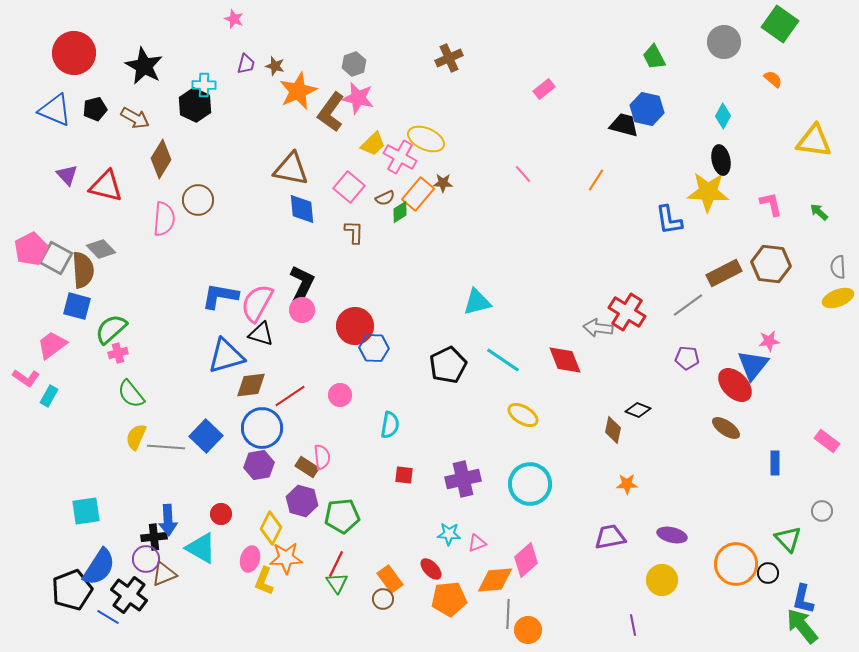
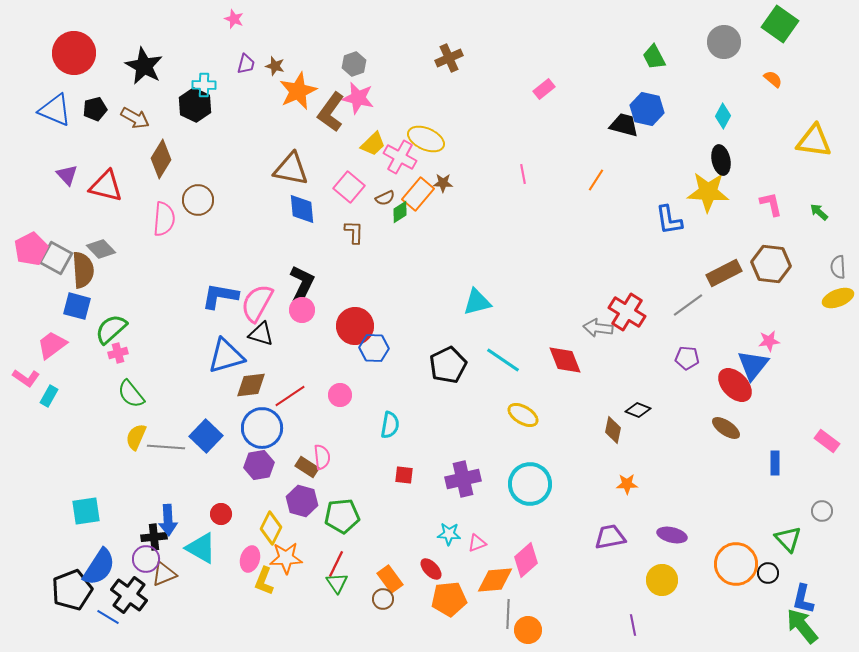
pink line at (523, 174): rotated 30 degrees clockwise
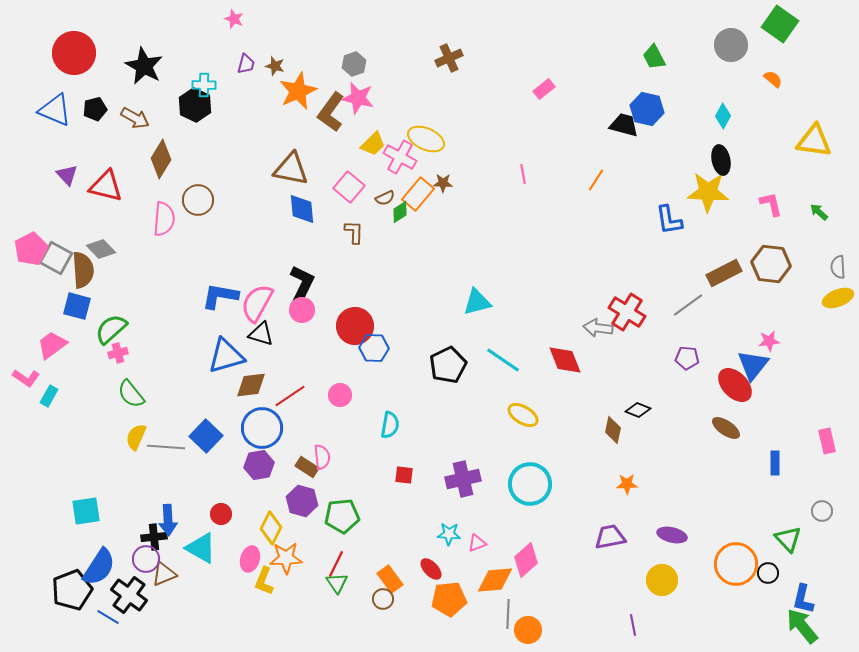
gray circle at (724, 42): moved 7 px right, 3 px down
pink rectangle at (827, 441): rotated 40 degrees clockwise
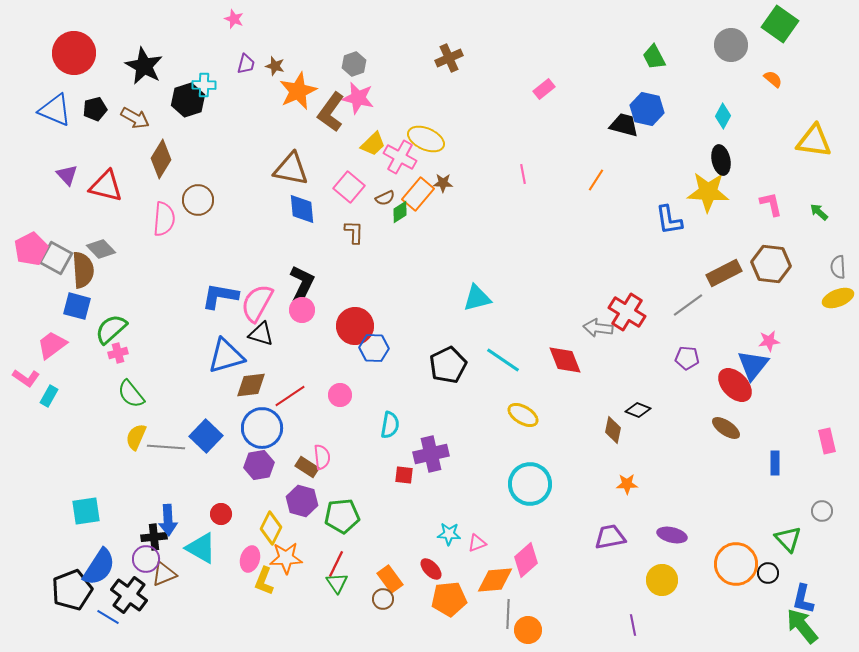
black hexagon at (195, 105): moved 7 px left, 5 px up; rotated 16 degrees clockwise
cyan triangle at (477, 302): moved 4 px up
purple cross at (463, 479): moved 32 px left, 25 px up
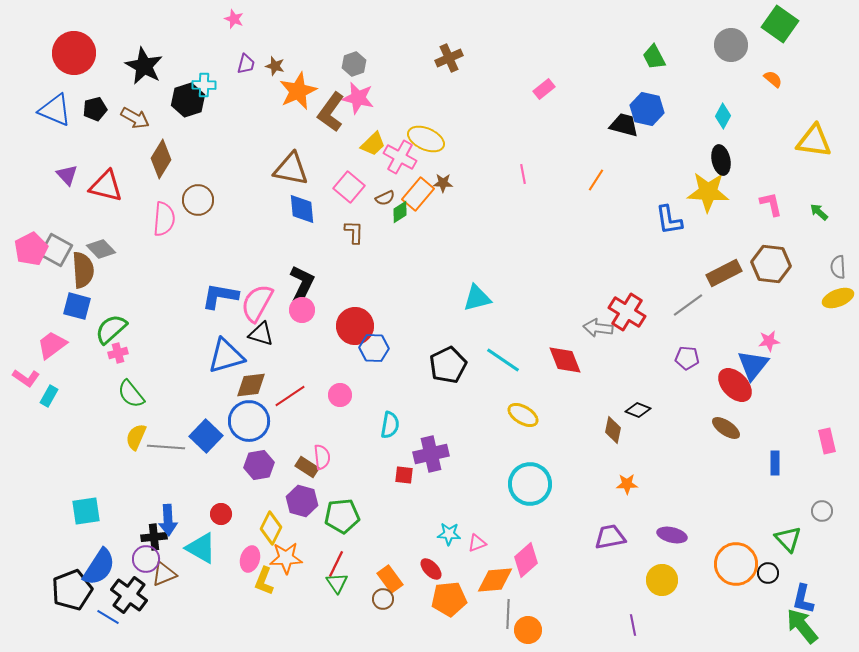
gray square at (56, 258): moved 8 px up
blue circle at (262, 428): moved 13 px left, 7 px up
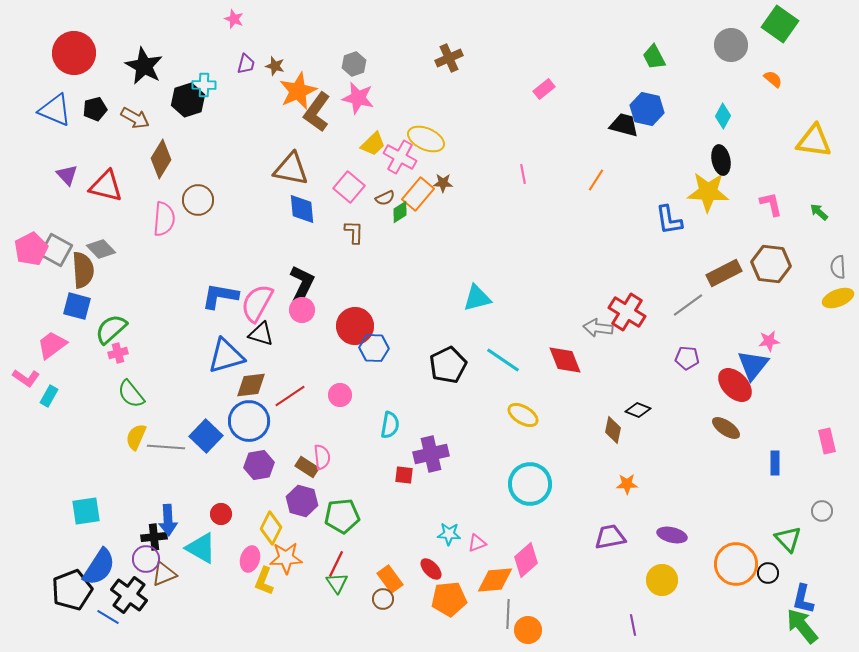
brown L-shape at (331, 112): moved 14 px left
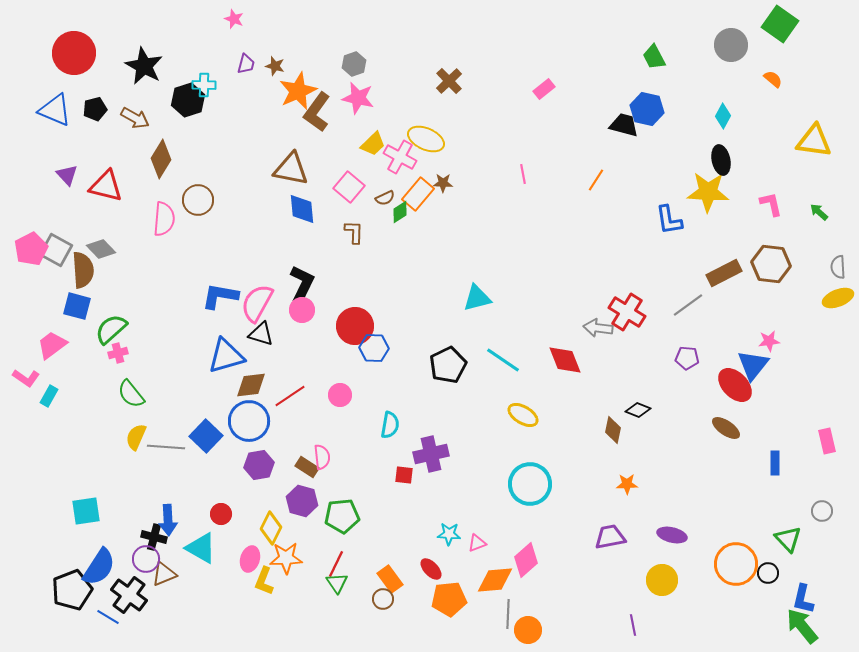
brown cross at (449, 58): moved 23 px down; rotated 20 degrees counterclockwise
black cross at (154, 537): rotated 20 degrees clockwise
